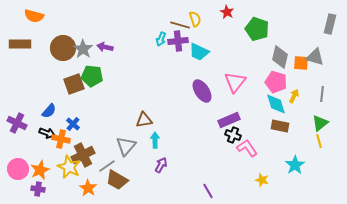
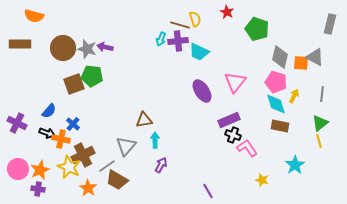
gray star at (83, 49): moved 4 px right; rotated 18 degrees counterclockwise
gray triangle at (315, 57): rotated 12 degrees clockwise
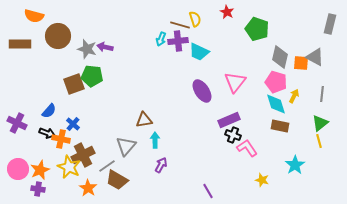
brown circle at (63, 48): moved 5 px left, 12 px up
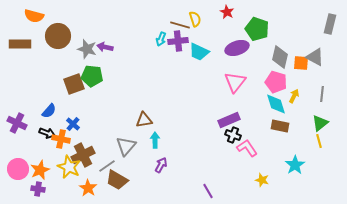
purple ellipse at (202, 91): moved 35 px right, 43 px up; rotated 75 degrees counterclockwise
